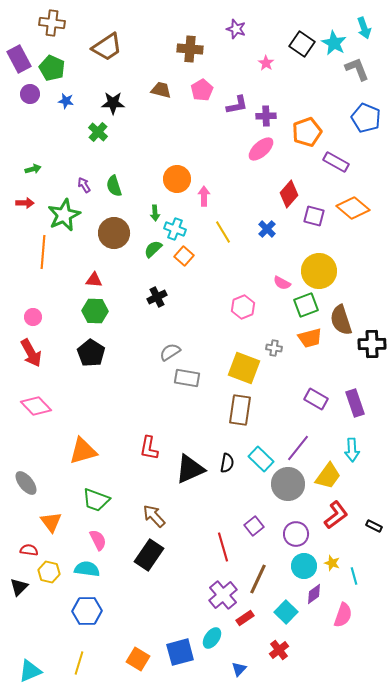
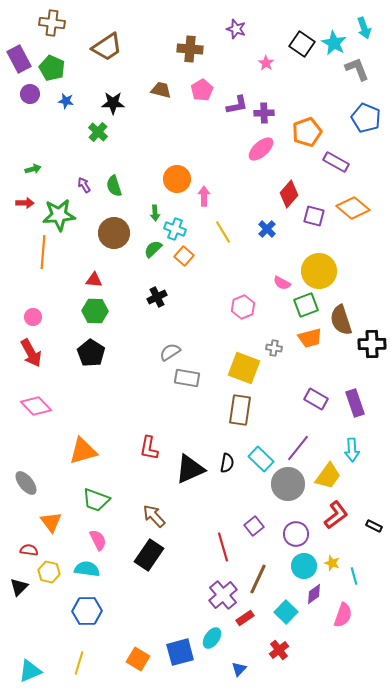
purple cross at (266, 116): moved 2 px left, 3 px up
green star at (64, 215): moved 5 px left; rotated 20 degrees clockwise
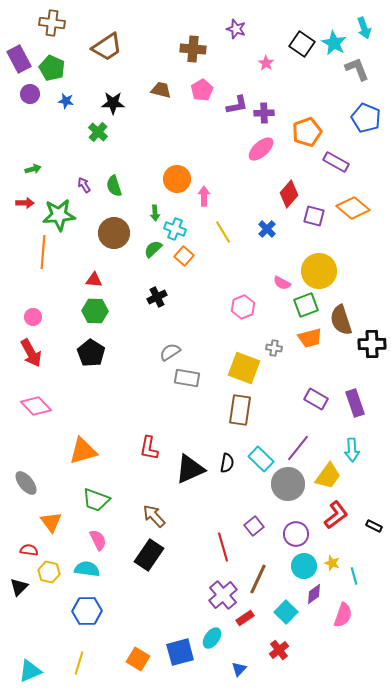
brown cross at (190, 49): moved 3 px right
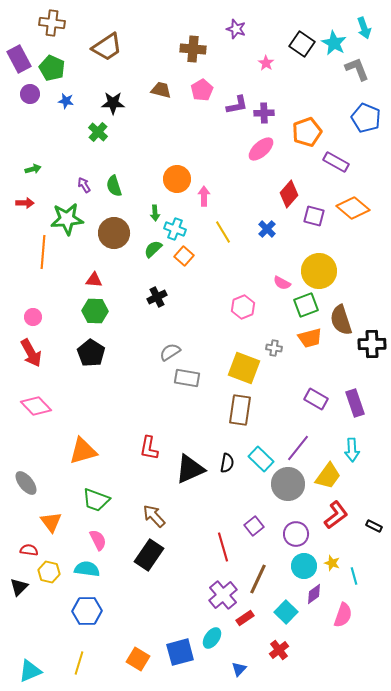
green star at (59, 215): moved 8 px right, 4 px down
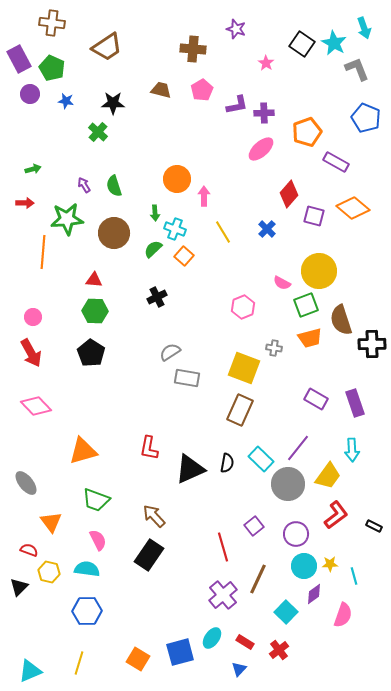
brown rectangle at (240, 410): rotated 16 degrees clockwise
red semicircle at (29, 550): rotated 12 degrees clockwise
yellow star at (332, 563): moved 2 px left, 1 px down; rotated 21 degrees counterclockwise
red rectangle at (245, 618): moved 24 px down; rotated 66 degrees clockwise
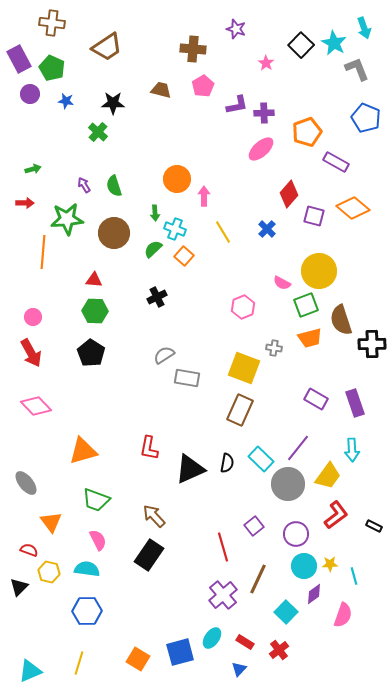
black square at (302, 44): moved 1 px left, 1 px down; rotated 10 degrees clockwise
pink pentagon at (202, 90): moved 1 px right, 4 px up
gray semicircle at (170, 352): moved 6 px left, 3 px down
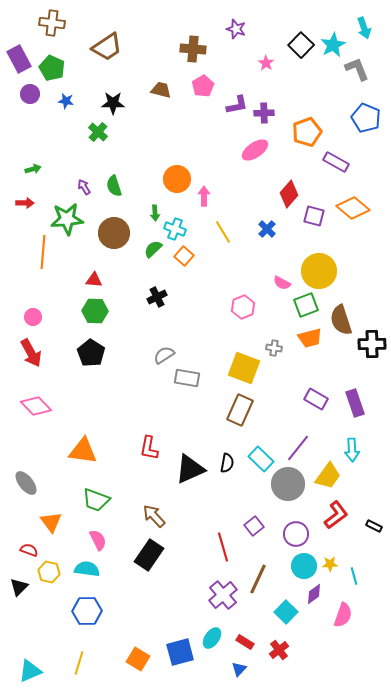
cyan star at (334, 43): moved 1 px left, 2 px down; rotated 15 degrees clockwise
pink ellipse at (261, 149): moved 6 px left, 1 px down; rotated 8 degrees clockwise
purple arrow at (84, 185): moved 2 px down
orange triangle at (83, 451): rotated 24 degrees clockwise
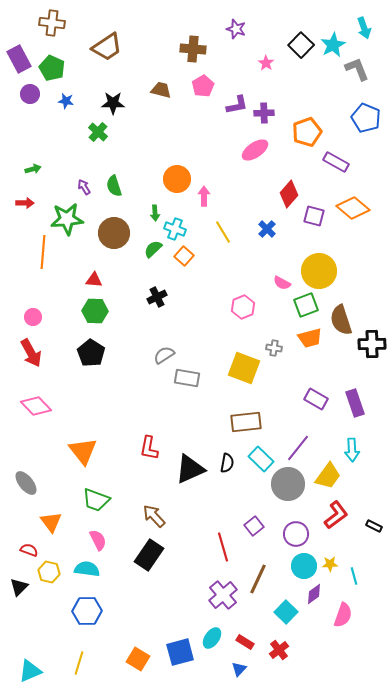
brown rectangle at (240, 410): moved 6 px right, 12 px down; rotated 60 degrees clockwise
orange triangle at (83, 451): rotated 44 degrees clockwise
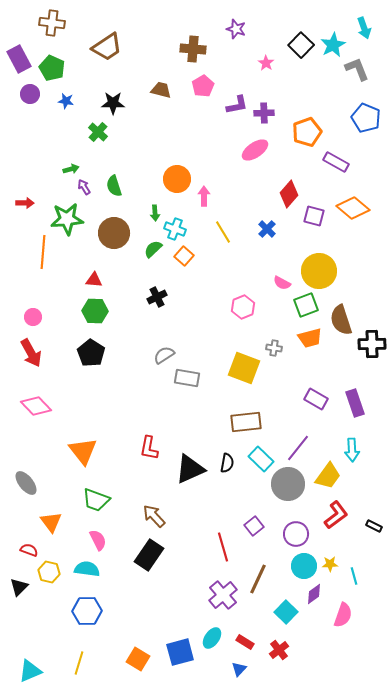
green arrow at (33, 169): moved 38 px right
